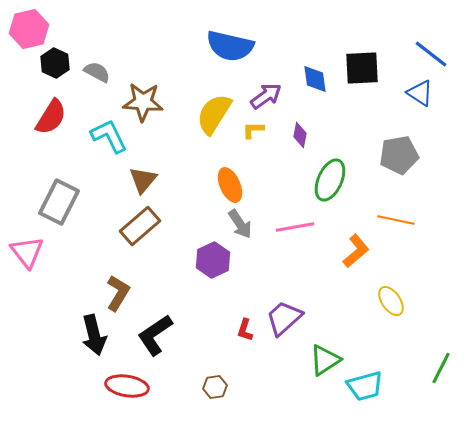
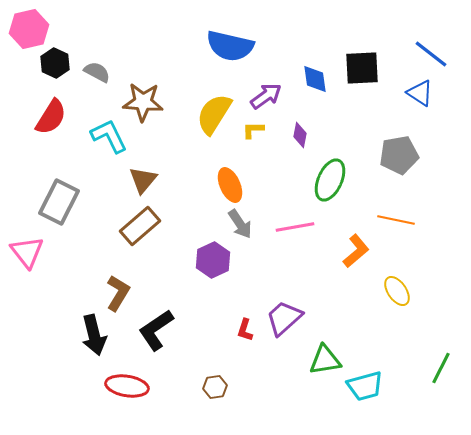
yellow ellipse: moved 6 px right, 10 px up
black L-shape: moved 1 px right, 5 px up
green triangle: rotated 24 degrees clockwise
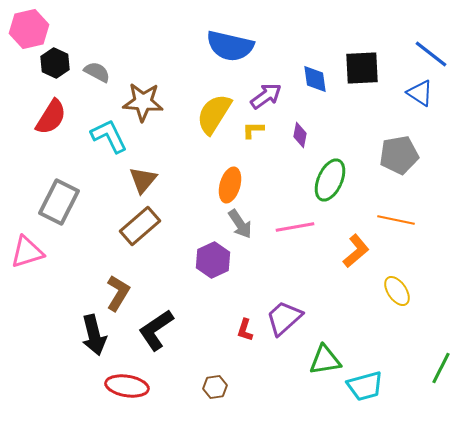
orange ellipse: rotated 40 degrees clockwise
pink triangle: rotated 51 degrees clockwise
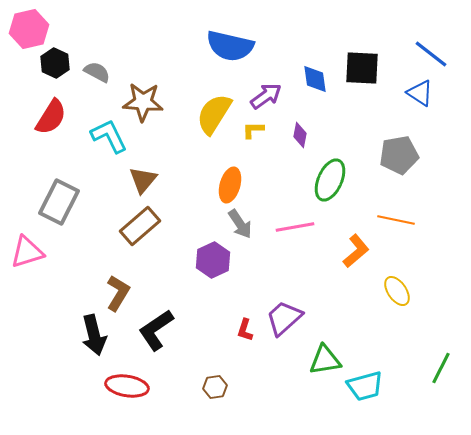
black square: rotated 6 degrees clockwise
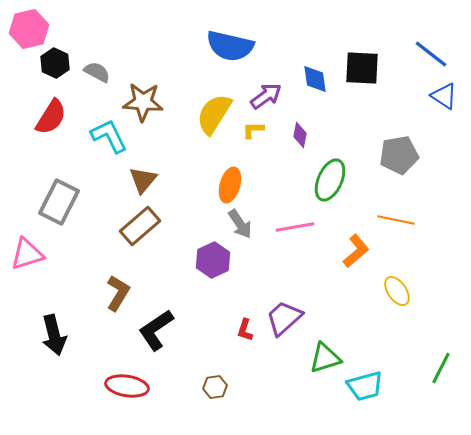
blue triangle: moved 24 px right, 3 px down
pink triangle: moved 2 px down
black arrow: moved 40 px left
green triangle: moved 2 px up; rotated 8 degrees counterclockwise
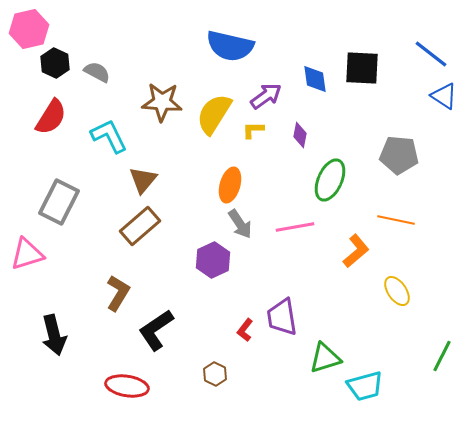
brown star: moved 19 px right
gray pentagon: rotated 15 degrees clockwise
purple trapezoid: moved 2 px left, 1 px up; rotated 57 degrees counterclockwise
red L-shape: rotated 20 degrees clockwise
green line: moved 1 px right, 12 px up
brown hexagon: moved 13 px up; rotated 25 degrees counterclockwise
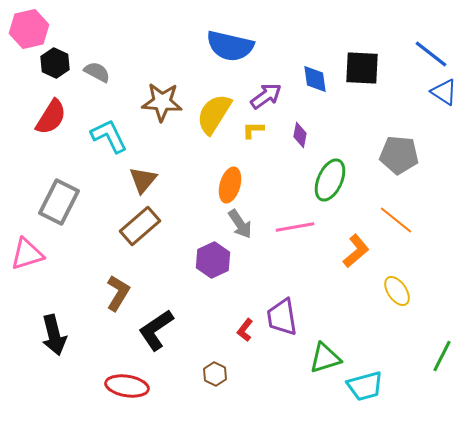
blue triangle: moved 4 px up
orange line: rotated 27 degrees clockwise
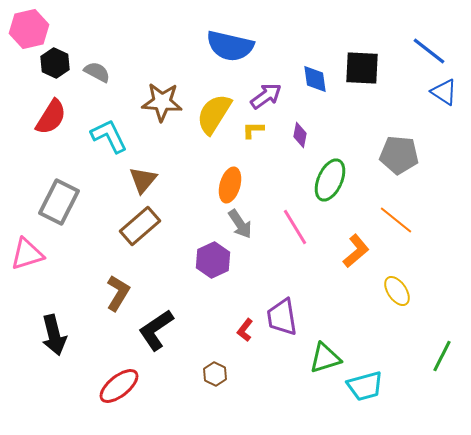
blue line: moved 2 px left, 3 px up
pink line: rotated 69 degrees clockwise
red ellipse: moved 8 px left; rotated 48 degrees counterclockwise
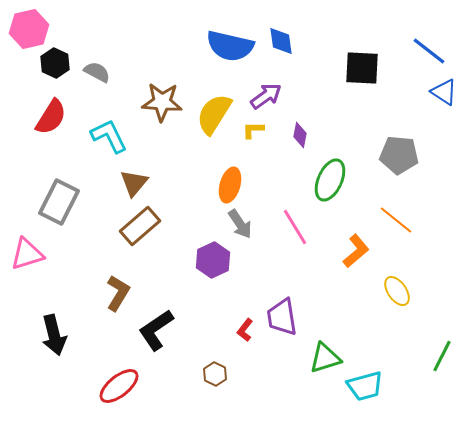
blue diamond: moved 34 px left, 38 px up
brown triangle: moved 9 px left, 3 px down
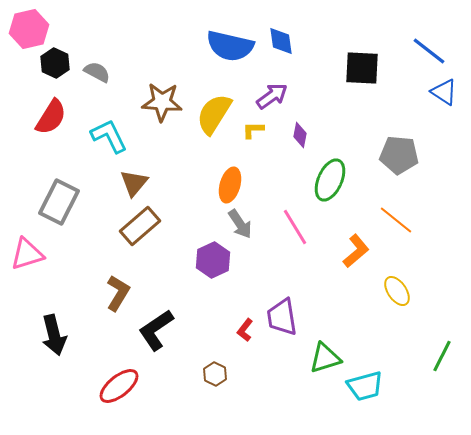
purple arrow: moved 6 px right
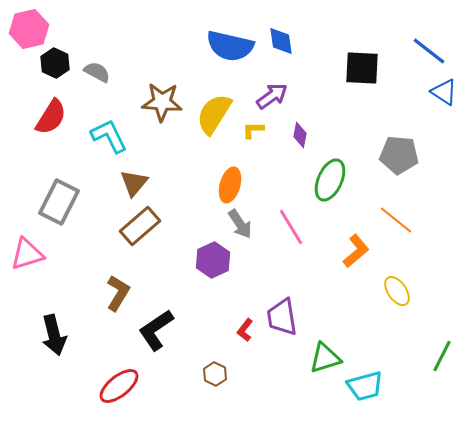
pink line: moved 4 px left
